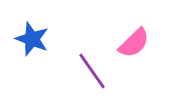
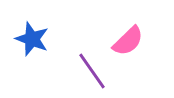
pink semicircle: moved 6 px left, 2 px up
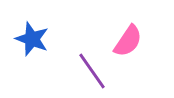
pink semicircle: rotated 12 degrees counterclockwise
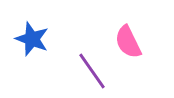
pink semicircle: moved 1 px down; rotated 120 degrees clockwise
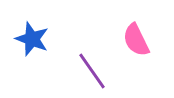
pink semicircle: moved 8 px right, 2 px up
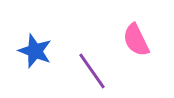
blue star: moved 3 px right, 12 px down
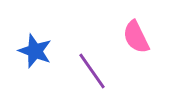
pink semicircle: moved 3 px up
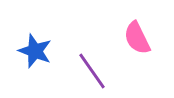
pink semicircle: moved 1 px right, 1 px down
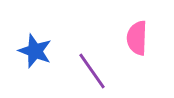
pink semicircle: rotated 28 degrees clockwise
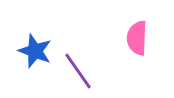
purple line: moved 14 px left
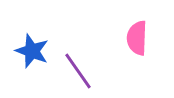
blue star: moved 3 px left
